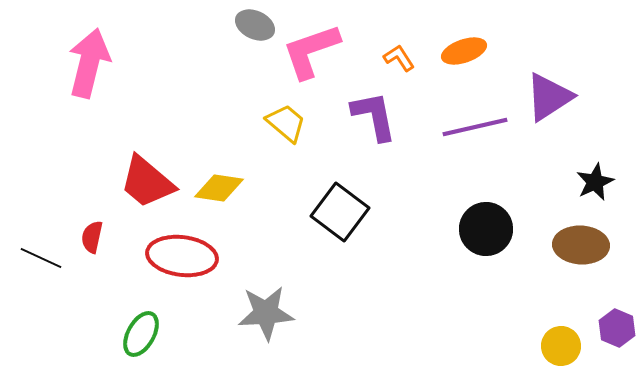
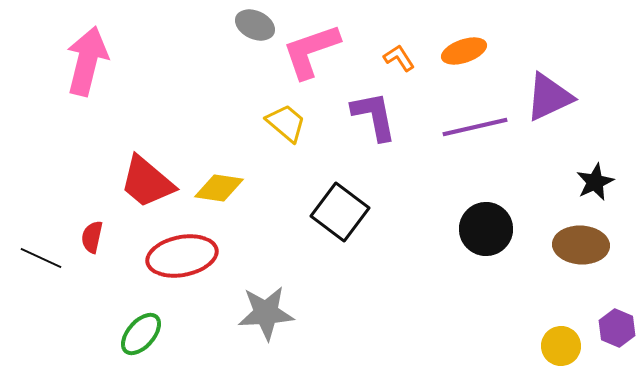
pink arrow: moved 2 px left, 2 px up
purple triangle: rotated 8 degrees clockwise
red ellipse: rotated 18 degrees counterclockwise
green ellipse: rotated 12 degrees clockwise
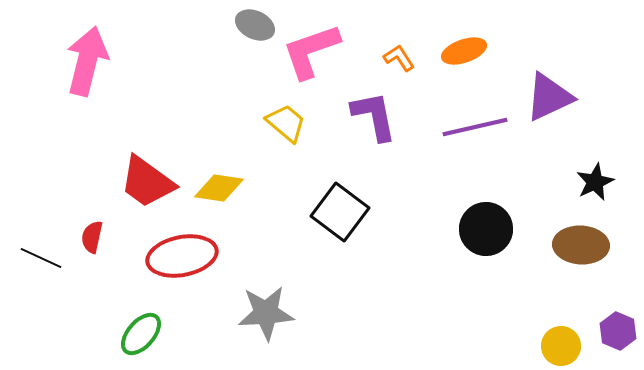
red trapezoid: rotated 4 degrees counterclockwise
purple hexagon: moved 1 px right, 3 px down
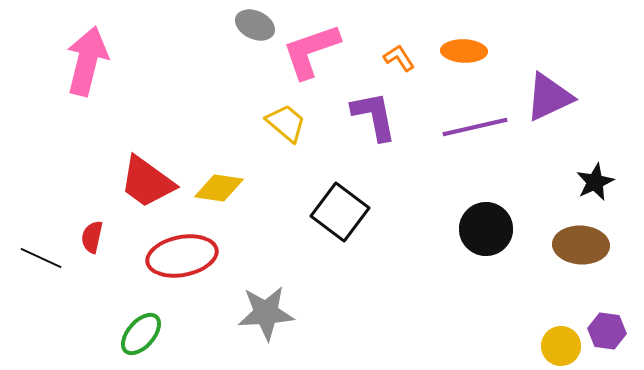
orange ellipse: rotated 21 degrees clockwise
purple hexagon: moved 11 px left; rotated 15 degrees counterclockwise
